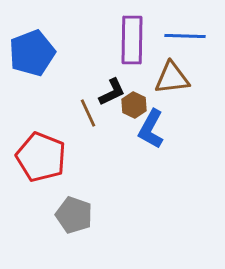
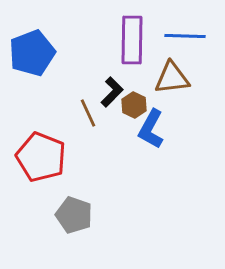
black L-shape: rotated 20 degrees counterclockwise
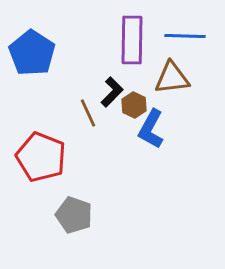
blue pentagon: rotated 18 degrees counterclockwise
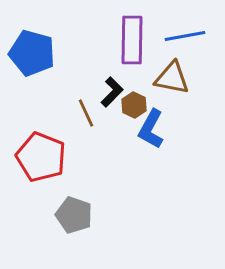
blue line: rotated 12 degrees counterclockwise
blue pentagon: rotated 18 degrees counterclockwise
brown triangle: rotated 18 degrees clockwise
brown line: moved 2 px left
